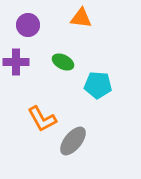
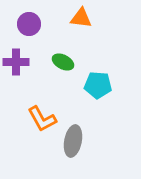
purple circle: moved 1 px right, 1 px up
gray ellipse: rotated 28 degrees counterclockwise
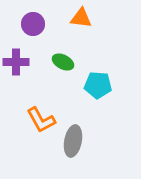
purple circle: moved 4 px right
orange L-shape: moved 1 px left, 1 px down
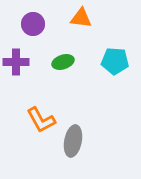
green ellipse: rotated 45 degrees counterclockwise
cyan pentagon: moved 17 px right, 24 px up
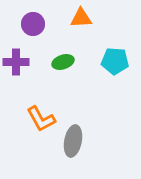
orange triangle: rotated 10 degrees counterclockwise
orange L-shape: moved 1 px up
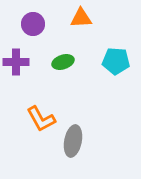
cyan pentagon: moved 1 px right
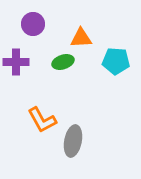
orange triangle: moved 20 px down
orange L-shape: moved 1 px right, 1 px down
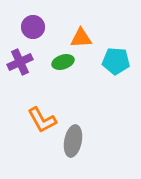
purple circle: moved 3 px down
purple cross: moved 4 px right; rotated 25 degrees counterclockwise
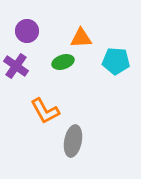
purple circle: moved 6 px left, 4 px down
purple cross: moved 4 px left, 4 px down; rotated 30 degrees counterclockwise
orange L-shape: moved 3 px right, 9 px up
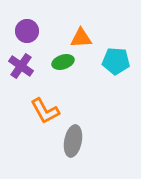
purple cross: moved 5 px right
